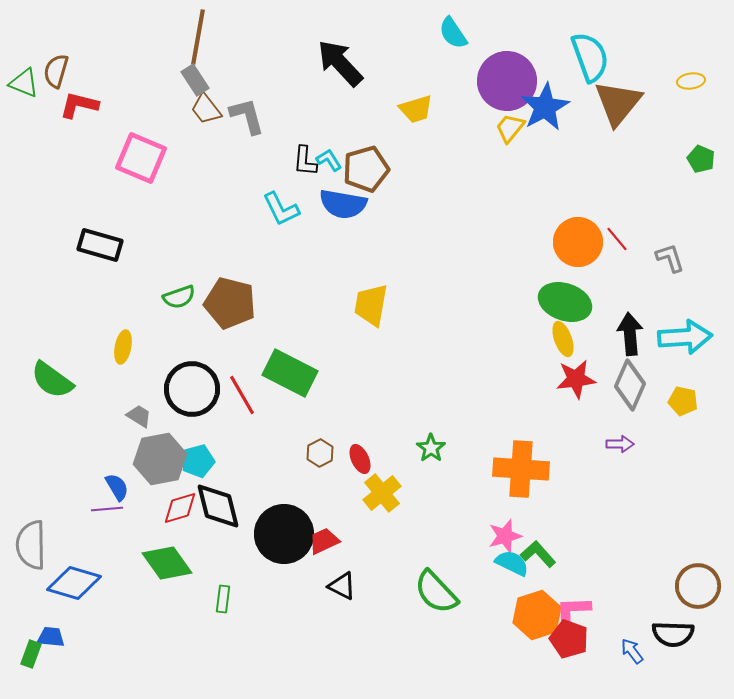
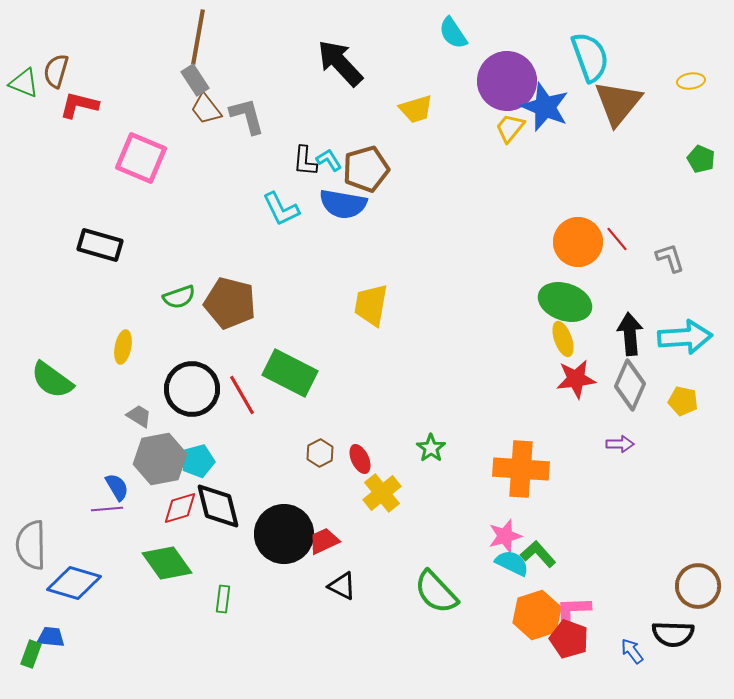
blue star at (545, 107): rotated 21 degrees counterclockwise
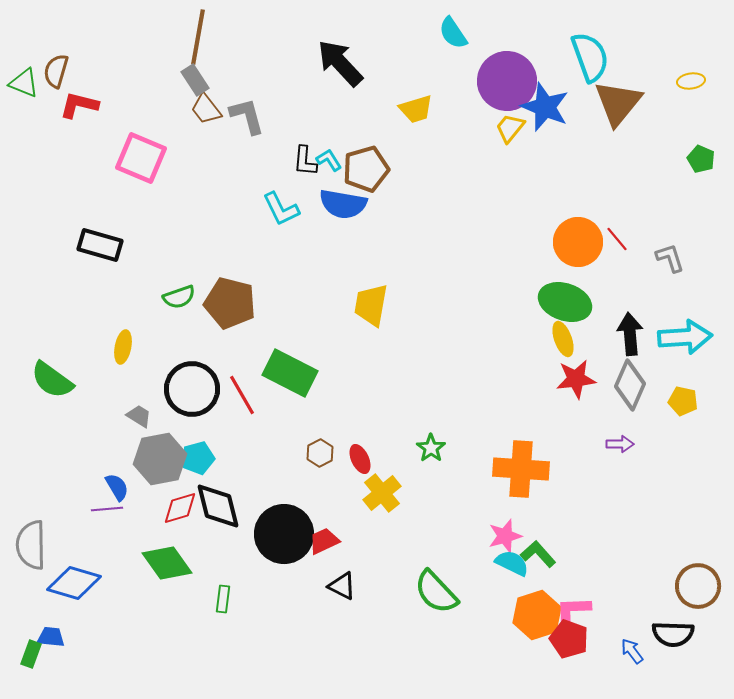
cyan pentagon at (198, 461): moved 3 px up
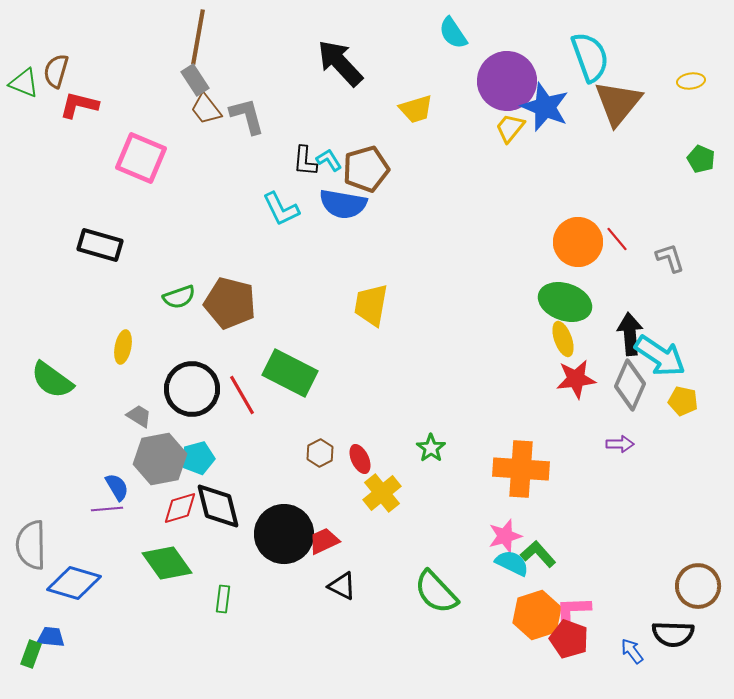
cyan arrow at (685, 337): moved 25 px left, 19 px down; rotated 38 degrees clockwise
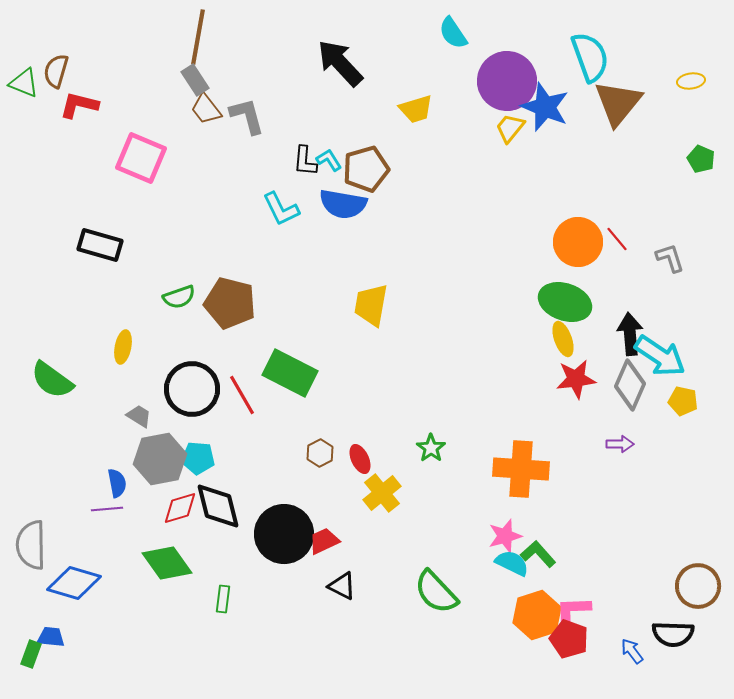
cyan pentagon at (198, 458): rotated 20 degrees clockwise
blue semicircle at (117, 487): moved 4 px up; rotated 20 degrees clockwise
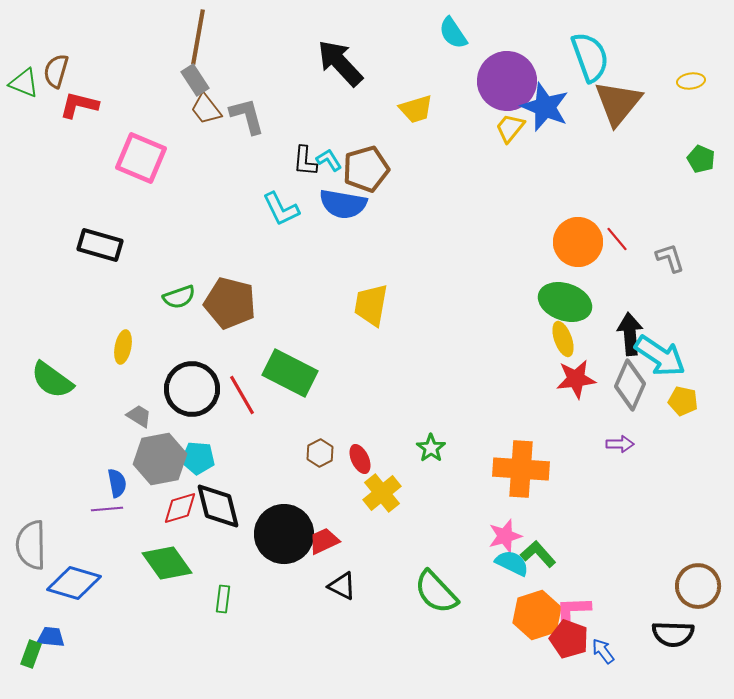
blue arrow at (632, 651): moved 29 px left
